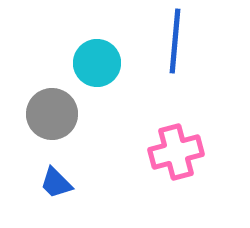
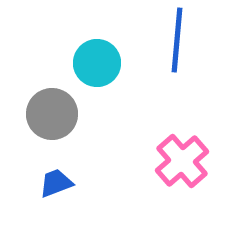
blue line: moved 2 px right, 1 px up
pink cross: moved 6 px right, 9 px down; rotated 26 degrees counterclockwise
blue trapezoid: rotated 114 degrees clockwise
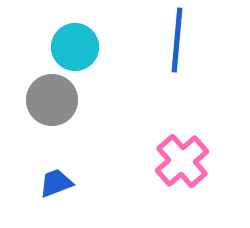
cyan circle: moved 22 px left, 16 px up
gray circle: moved 14 px up
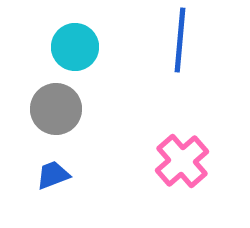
blue line: moved 3 px right
gray circle: moved 4 px right, 9 px down
blue trapezoid: moved 3 px left, 8 px up
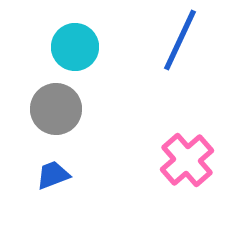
blue line: rotated 20 degrees clockwise
pink cross: moved 5 px right, 1 px up
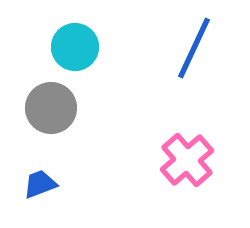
blue line: moved 14 px right, 8 px down
gray circle: moved 5 px left, 1 px up
blue trapezoid: moved 13 px left, 9 px down
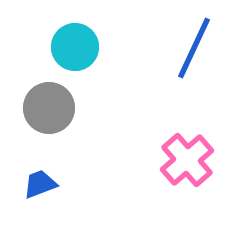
gray circle: moved 2 px left
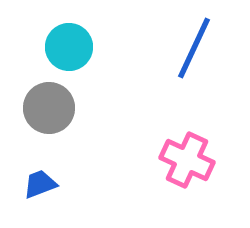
cyan circle: moved 6 px left
pink cross: rotated 24 degrees counterclockwise
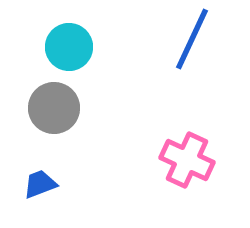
blue line: moved 2 px left, 9 px up
gray circle: moved 5 px right
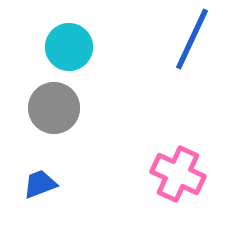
pink cross: moved 9 px left, 14 px down
